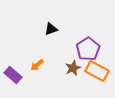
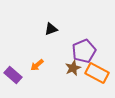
purple pentagon: moved 4 px left, 2 px down; rotated 10 degrees clockwise
orange rectangle: moved 2 px down
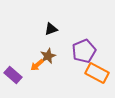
brown star: moved 25 px left, 12 px up
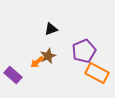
orange arrow: moved 3 px up
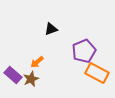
brown star: moved 17 px left, 23 px down
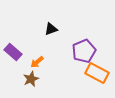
purple rectangle: moved 23 px up
